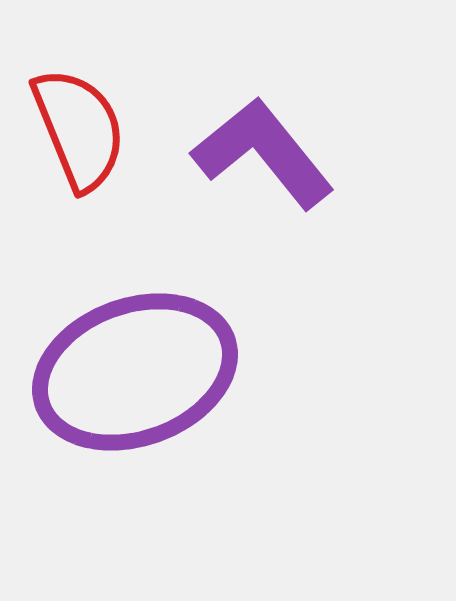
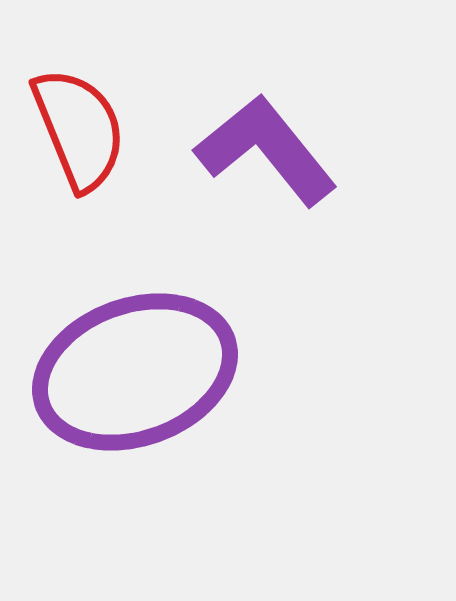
purple L-shape: moved 3 px right, 3 px up
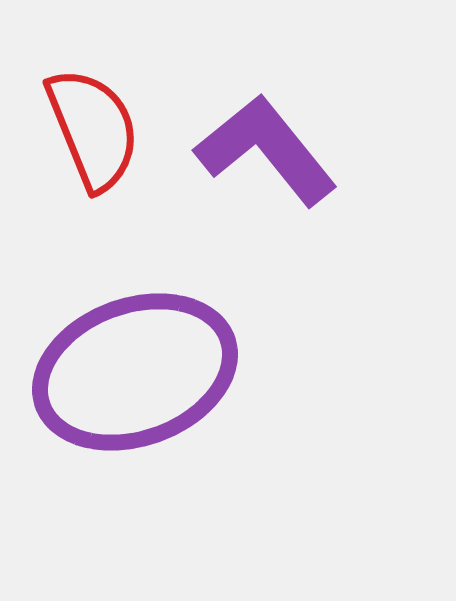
red semicircle: moved 14 px right
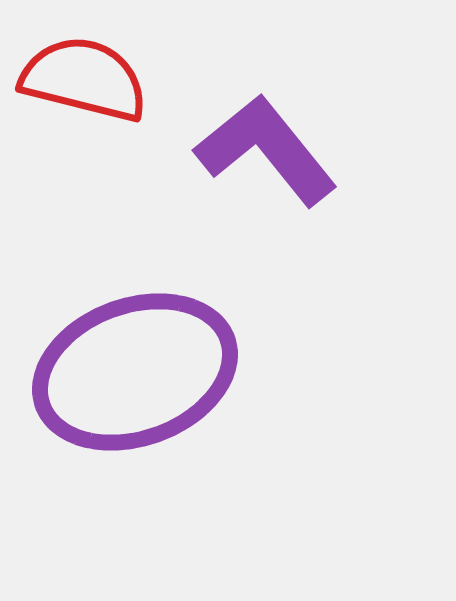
red semicircle: moved 9 px left, 50 px up; rotated 54 degrees counterclockwise
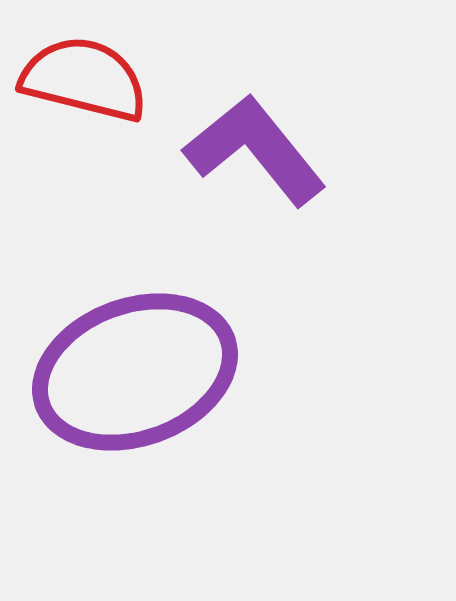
purple L-shape: moved 11 px left
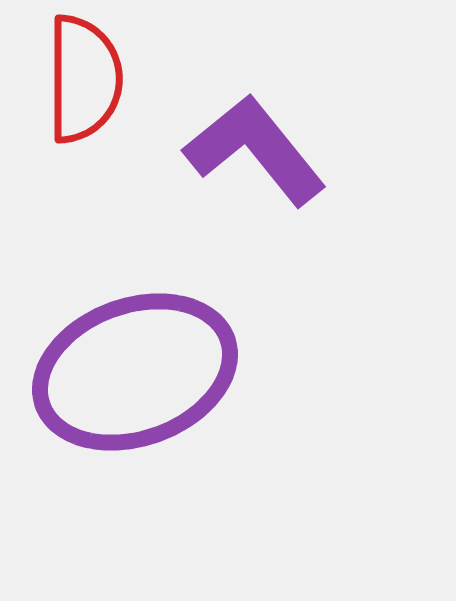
red semicircle: rotated 76 degrees clockwise
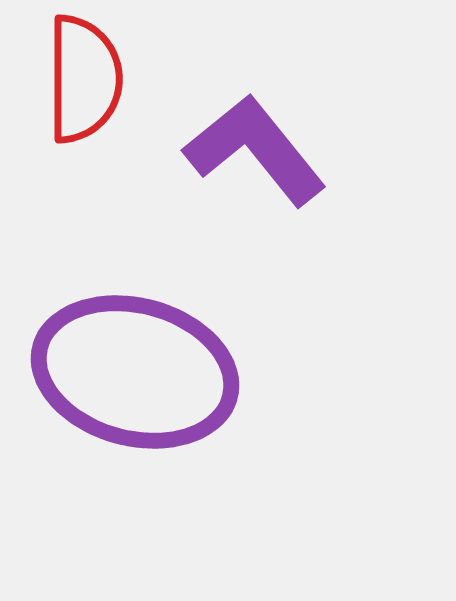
purple ellipse: rotated 35 degrees clockwise
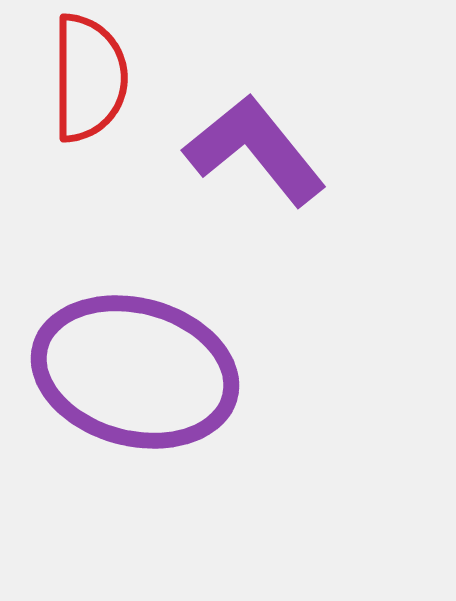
red semicircle: moved 5 px right, 1 px up
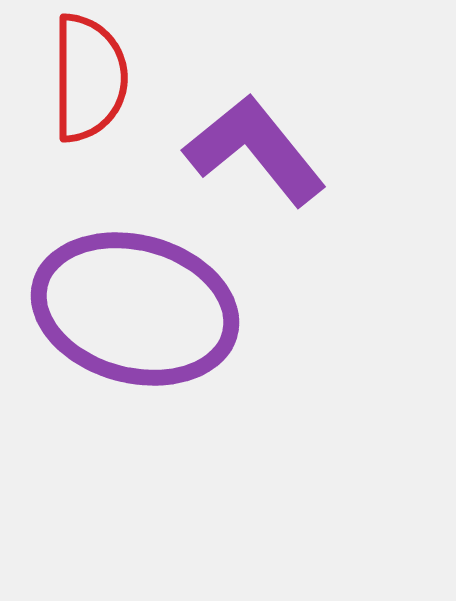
purple ellipse: moved 63 px up
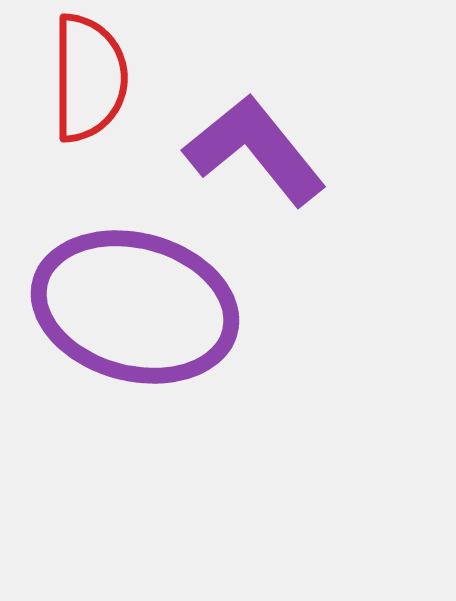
purple ellipse: moved 2 px up
